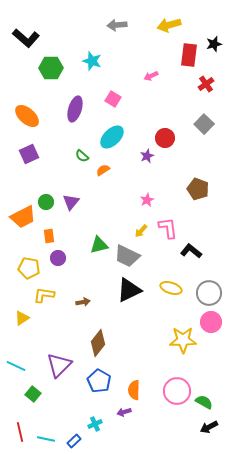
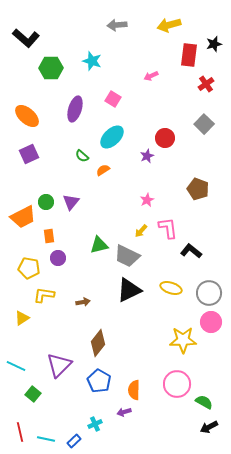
pink circle at (177, 391): moved 7 px up
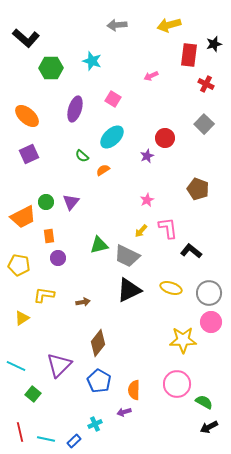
red cross at (206, 84): rotated 28 degrees counterclockwise
yellow pentagon at (29, 268): moved 10 px left, 3 px up
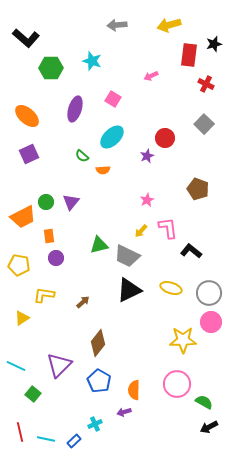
orange semicircle at (103, 170): rotated 152 degrees counterclockwise
purple circle at (58, 258): moved 2 px left
brown arrow at (83, 302): rotated 32 degrees counterclockwise
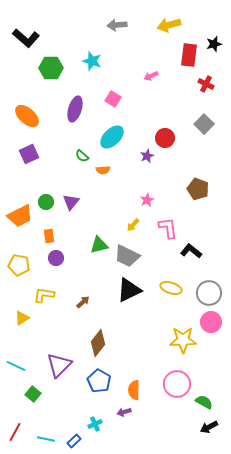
orange trapezoid at (23, 217): moved 3 px left, 1 px up
yellow arrow at (141, 231): moved 8 px left, 6 px up
red line at (20, 432): moved 5 px left; rotated 42 degrees clockwise
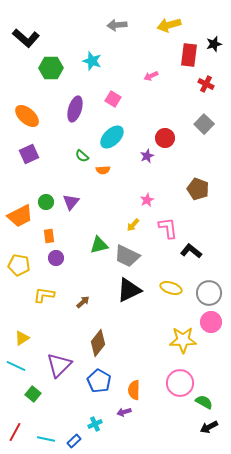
yellow triangle at (22, 318): moved 20 px down
pink circle at (177, 384): moved 3 px right, 1 px up
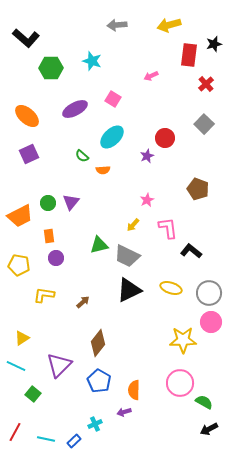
red cross at (206, 84): rotated 21 degrees clockwise
purple ellipse at (75, 109): rotated 45 degrees clockwise
green circle at (46, 202): moved 2 px right, 1 px down
black arrow at (209, 427): moved 2 px down
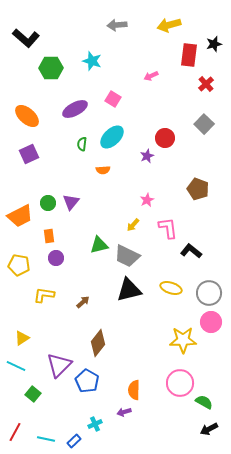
green semicircle at (82, 156): moved 12 px up; rotated 56 degrees clockwise
black triangle at (129, 290): rotated 12 degrees clockwise
blue pentagon at (99, 381): moved 12 px left
